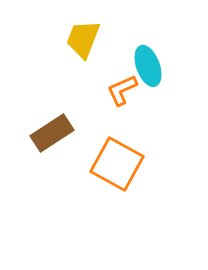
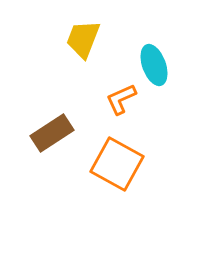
cyan ellipse: moved 6 px right, 1 px up
orange L-shape: moved 1 px left, 9 px down
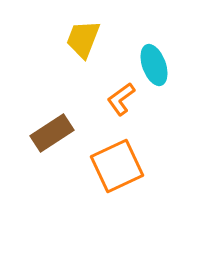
orange L-shape: rotated 12 degrees counterclockwise
orange square: moved 2 px down; rotated 36 degrees clockwise
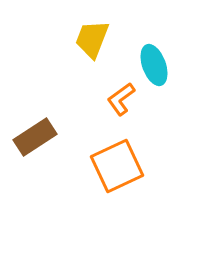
yellow trapezoid: moved 9 px right
brown rectangle: moved 17 px left, 4 px down
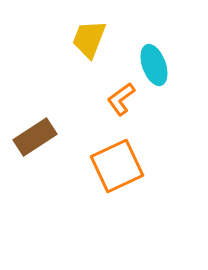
yellow trapezoid: moved 3 px left
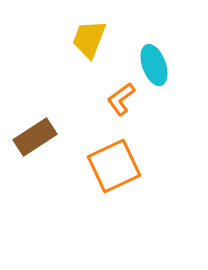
orange square: moved 3 px left
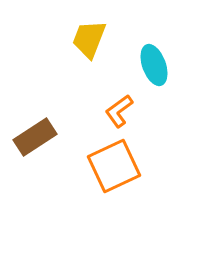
orange L-shape: moved 2 px left, 12 px down
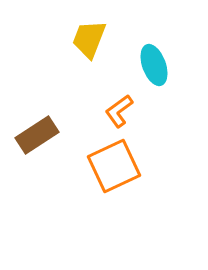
brown rectangle: moved 2 px right, 2 px up
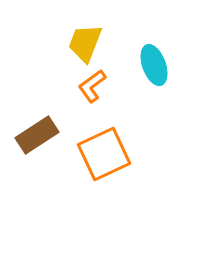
yellow trapezoid: moved 4 px left, 4 px down
orange L-shape: moved 27 px left, 25 px up
orange square: moved 10 px left, 12 px up
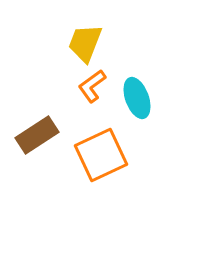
cyan ellipse: moved 17 px left, 33 px down
orange square: moved 3 px left, 1 px down
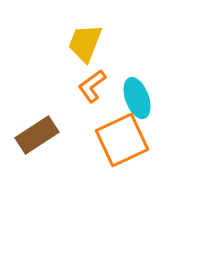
orange square: moved 21 px right, 15 px up
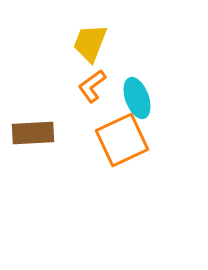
yellow trapezoid: moved 5 px right
brown rectangle: moved 4 px left, 2 px up; rotated 30 degrees clockwise
